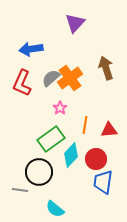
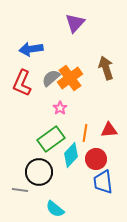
orange line: moved 8 px down
blue trapezoid: rotated 15 degrees counterclockwise
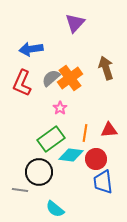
cyan diamond: rotated 55 degrees clockwise
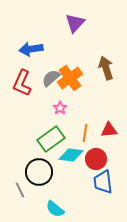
gray line: rotated 56 degrees clockwise
